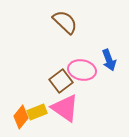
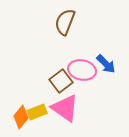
brown semicircle: rotated 112 degrees counterclockwise
blue arrow: moved 3 px left, 4 px down; rotated 25 degrees counterclockwise
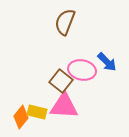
blue arrow: moved 1 px right, 2 px up
brown square: rotated 15 degrees counterclockwise
pink triangle: moved 1 px left, 2 px up; rotated 32 degrees counterclockwise
yellow rectangle: rotated 36 degrees clockwise
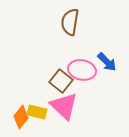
brown semicircle: moved 5 px right; rotated 12 degrees counterclockwise
pink triangle: rotated 40 degrees clockwise
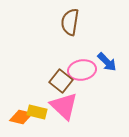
pink ellipse: rotated 20 degrees counterclockwise
orange diamond: rotated 65 degrees clockwise
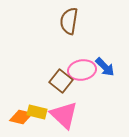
brown semicircle: moved 1 px left, 1 px up
blue arrow: moved 2 px left, 5 px down
pink triangle: moved 9 px down
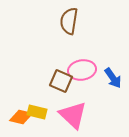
blue arrow: moved 8 px right, 11 px down; rotated 10 degrees clockwise
brown square: rotated 15 degrees counterclockwise
pink triangle: moved 9 px right
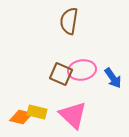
brown square: moved 7 px up
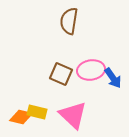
pink ellipse: moved 9 px right
